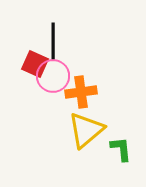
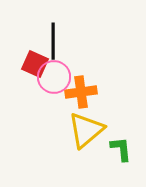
pink circle: moved 1 px right, 1 px down
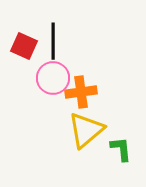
red square: moved 11 px left, 18 px up
pink circle: moved 1 px left, 1 px down
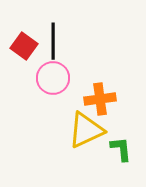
red square: rotated 12 degrees clockwise
orange cross: moved 19 px right, 7 px down
yellow triangle: rotated 15 degrees clockwise
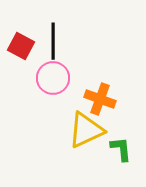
red square: moved 3 px left; rotated 8 degrees counterclockwise
orange cross: rotated 28 degrees clockwise
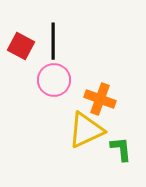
pink circle: moved 1 px right, 2 px down
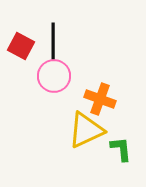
pink circle: moved 4 px up
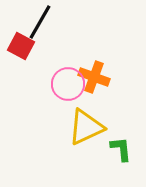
black line: moved 13 px left, 19 px up; rotated 30 degrees clockwise
pink circle: moved 14 px right, 8 px down
orange cross: moved 6 px left, 22 px up
yellow triangle: moved 3 px up
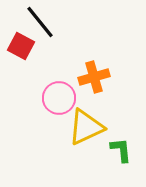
black line: rotated 69 degrees counterclockwise
orange cross: rotated 36 degrees counterclockwise
pink circle: moved 9 px left, 14 px down
green L-shape: moved 1 px down
